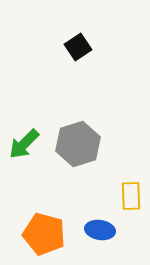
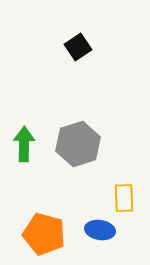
green arrow: rotated 136 degrees clockwise
yellow rectangle: moved 7 px left, 2 px down
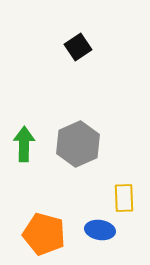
gray hexagon: rotated 6 degrees counterclockwise
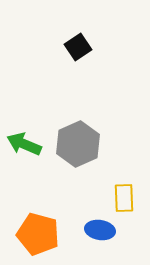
green arrow: rotated 68 degrees counterclockwise
orange pentagon: moved 6 px left
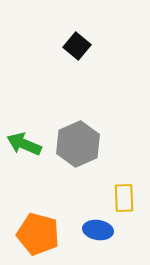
black square: moved 1 px left, 1 px up; rotated 16 degrees counterclockwise
blue ellipse: moved 2 px left
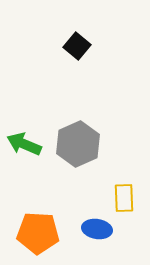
blue ellipse: moved 1 px left, 1 px up
orange pentagon: moved 1 px up; rotated 12 degrees counterclockwise
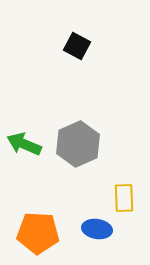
black square: rotated 12 degrees counterclockwise
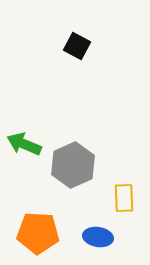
gray hexagon: moved 5 px left, 21 px down
blue ellipse: moved 1 px right, 8 px down
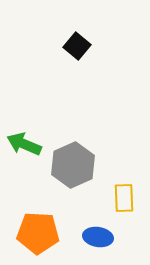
black square: rotated 12 degrees clockwise
